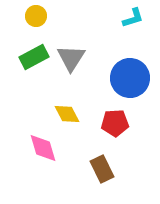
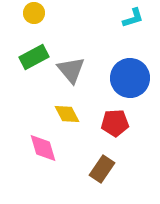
yellow circle: moved 2 px left, 3 px up
gray triangle: moved 12 px down; rotated 12 degrees counterclockwise
brown rectangle: rotated 60 degrees clockwise
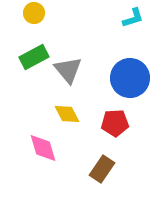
gray triangle: moved 3 px left
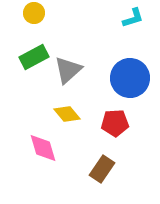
gray triangle: rotated 28 degrees clockwise
yellow diamond: rotated 12 degrees counterclockwise
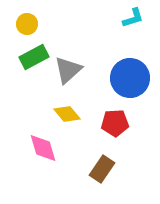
yellow circle: moved 7 px left, 11 px down
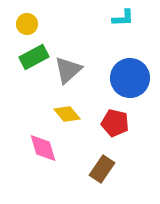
cyan L-shape: moved 10 px left; rotated 15 degrees clockwise
red pentagon: rotated 16 degrees clockwise
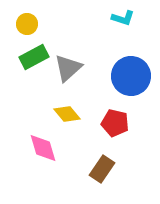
cyan L-shape: rotated 20 degrees clockwise
gray triangle: moved 2 px up
blue circle: moved 1 px right, 2 px up
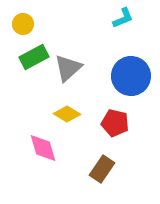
cyan L-shape: rotated 40 degrees counterclockwise
yellow circle: moved 4 px left
yellow diamond: rotated 20 degrees counterclockwise
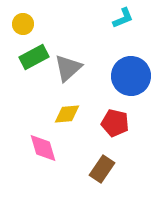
yellow diamond: rotated 36 degrees counterclockwise
